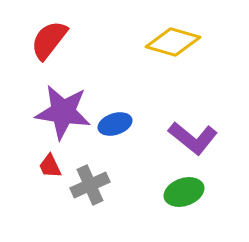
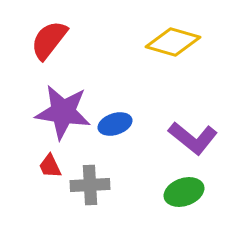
gray cross: rotated 21 degrees clockwise
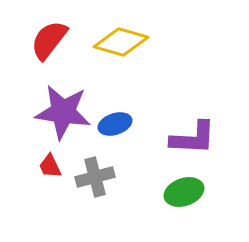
yellow diamond: moved 52 px left
purple L-shape: rotated 36 degrees counterclockwise
gray cross: moved 5 px right, 8 px up; rotated 12 degrees counterclockwise
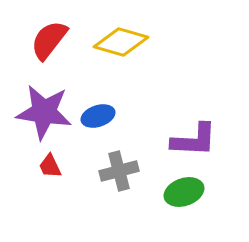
purple star: moved 19 px left
blue ellipse: moved 17 px left, 8 px up
purple L-shape: moved 1 px right, 2 px down
gray cross: moved 24 px right, 6 px up
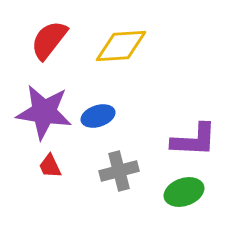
yellow diamond: moved 4 px down; rotated 20 degrees counterclockwise
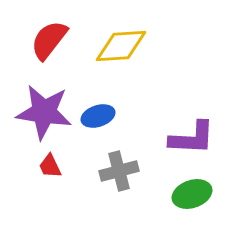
purple L-shape: moved 2 px left, 2 px up
green ellipse: moved 8 px right, 2 px down
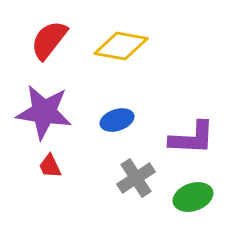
yellow diamond: rotated 14 degrees clockwise
blue ellipse: moved 19 px right, 4 px down
gray cross: moved 17 px right, 7 px down; rotated 18 degrees counterclockwise
green ellipse: moved 1 px right, 3 px down
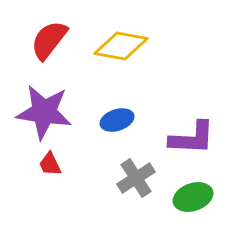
red trapezoid: moved 2 px up
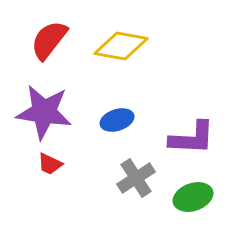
red trapezoid: rotated 40 degrees counterclockwise
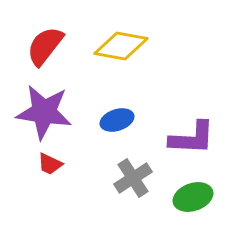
red semicircle: moved 4 px left, 6 px down
gray cross: moved 3 px left
